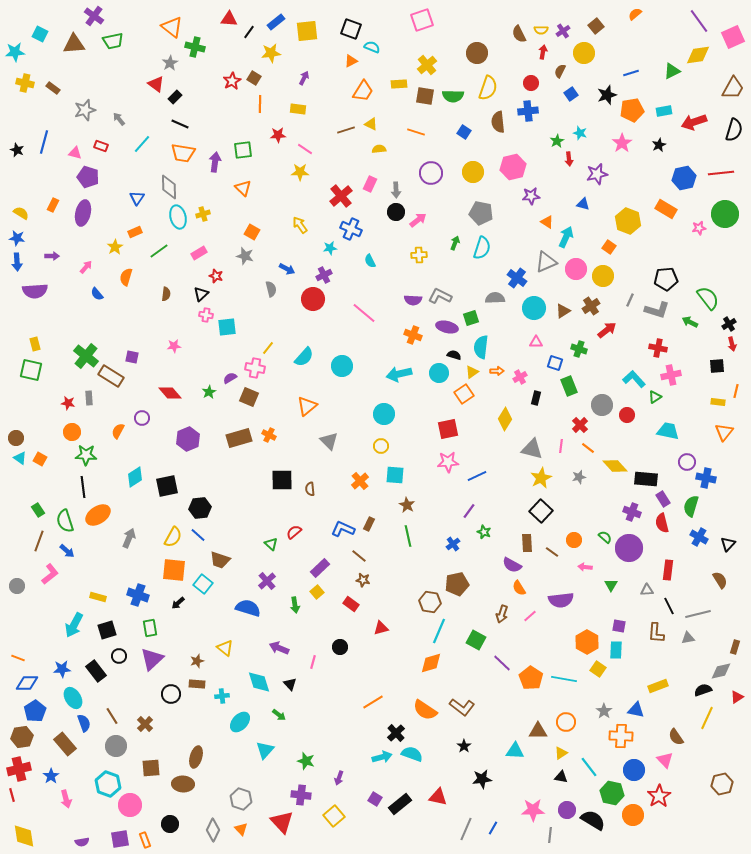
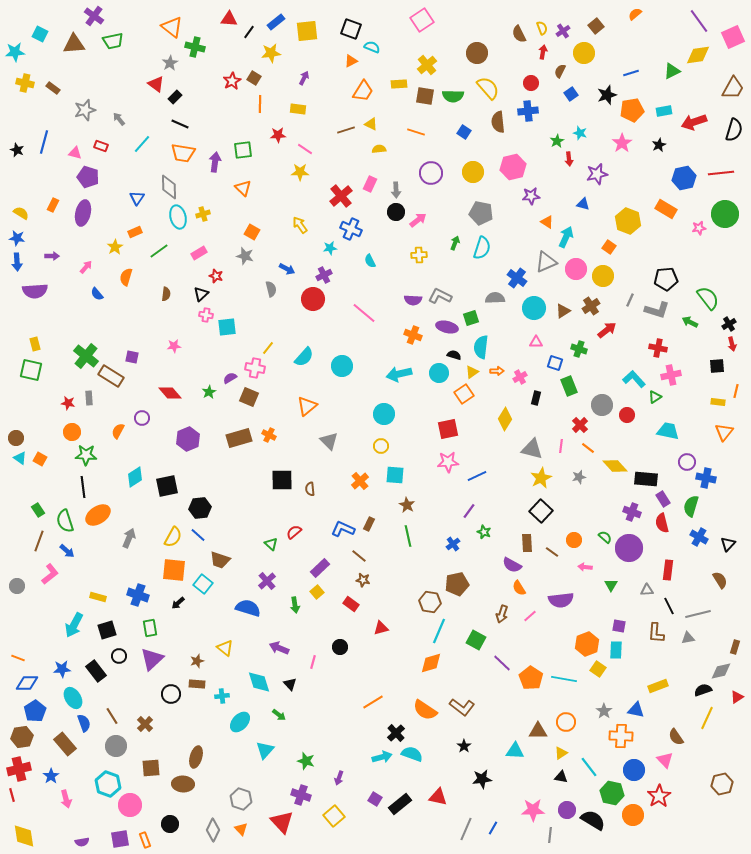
pink square at (422, 20): rotated 15 degrees counterclockwise
yellow semicircle at (541, 30): moved 1 px right, 2 px up; rotated 112 degrees counterclockwise
yellow semicircle at (488, 88): rotated 60 degrees counterclockwise
orange hexagon at (587, 642): moved 2 px down; rotated 10 degrees clockwise
purple cross at (301, 795): rotated 12 degrees clockwise
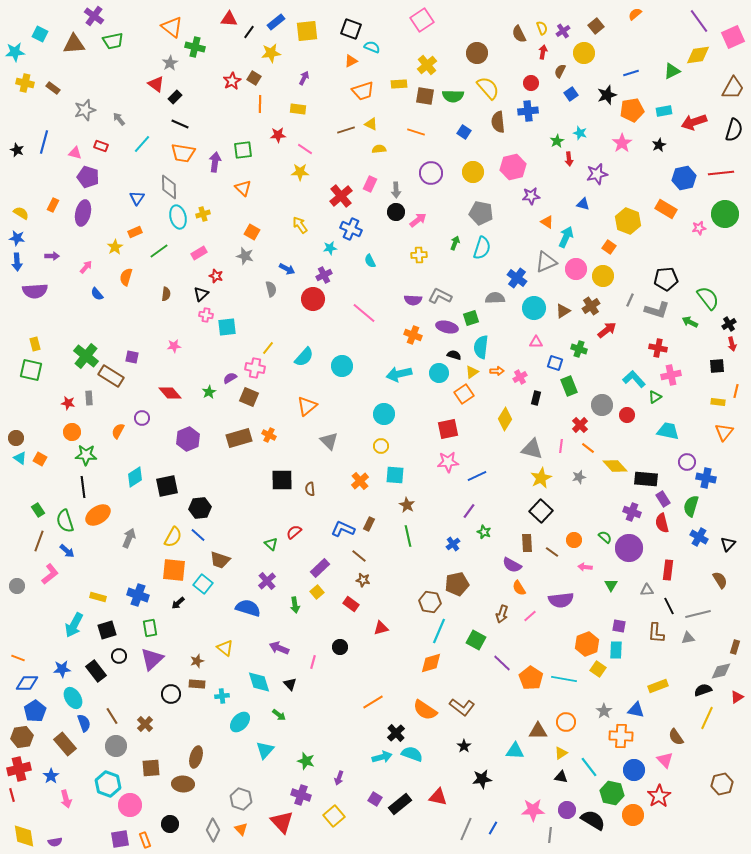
orange trapezoid at (363, 91): rotated 40 degrees clockwise
purple semicircle at (82, 842): moved 27 px left
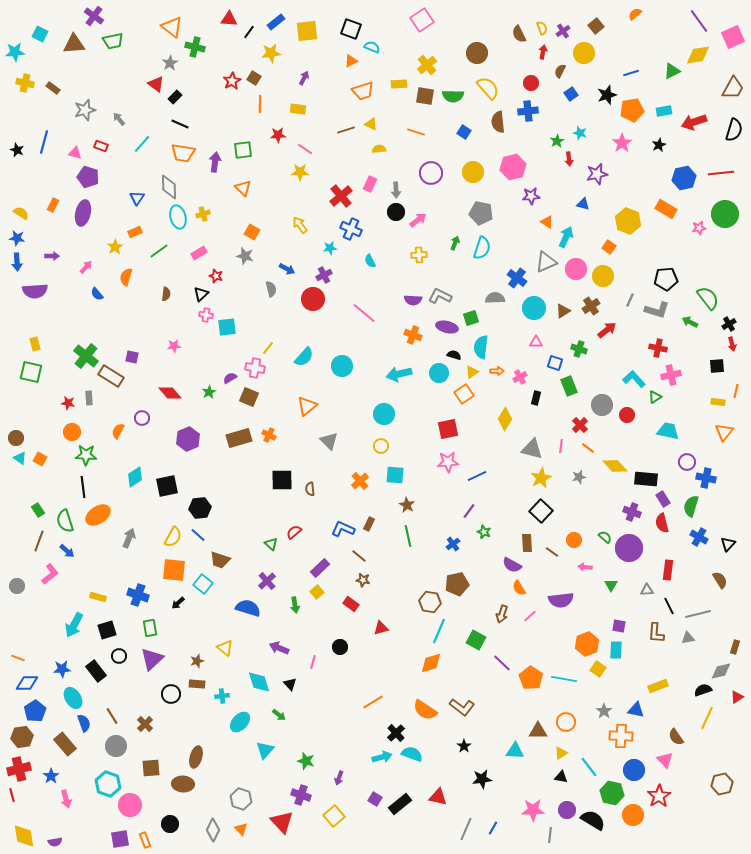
green square at (31, 370): moved 2 px down
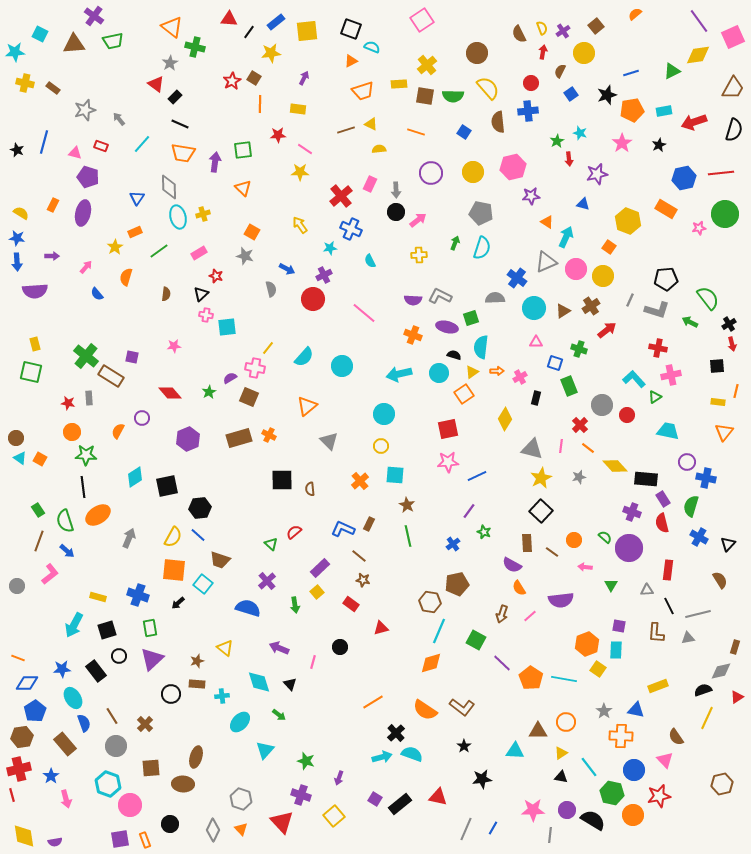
red star at (659, 796): rotated 20 degrees clockwise
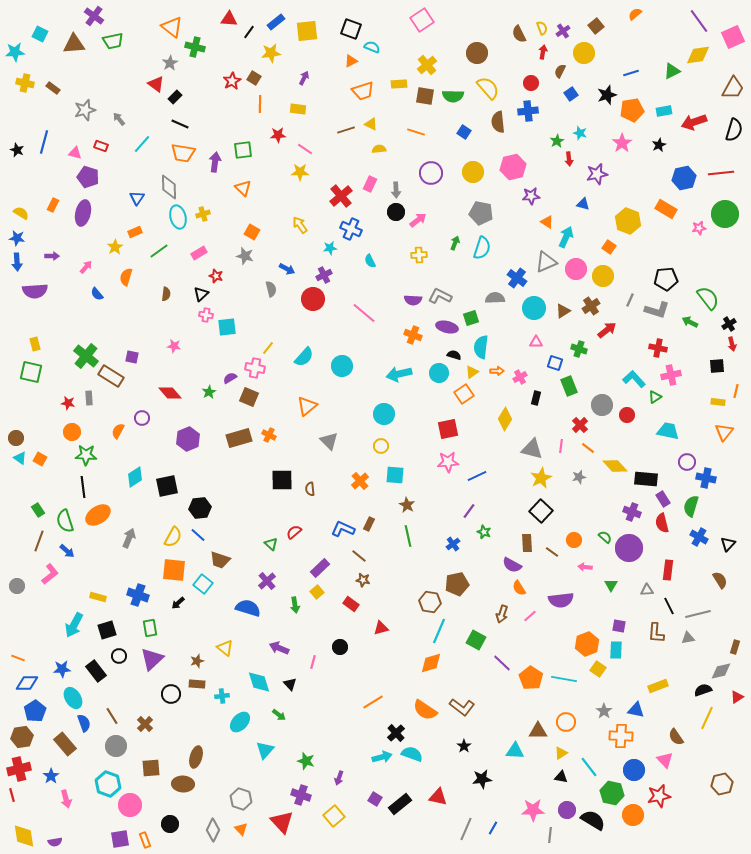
pink star at (174, 346): rotated 16 degrees clockwise
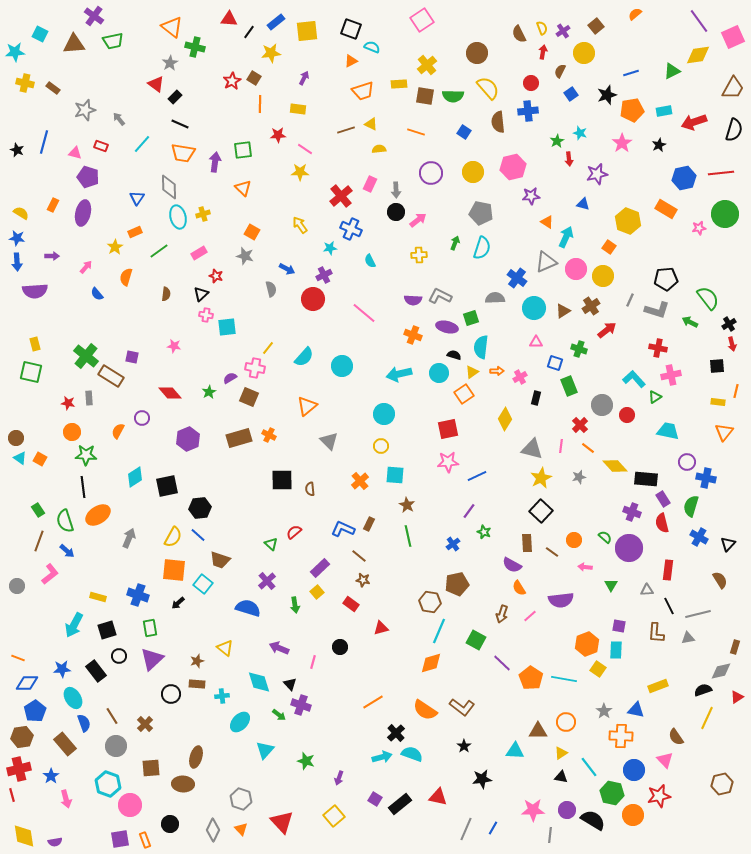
purple cross at (301, 795): moved 90 px up
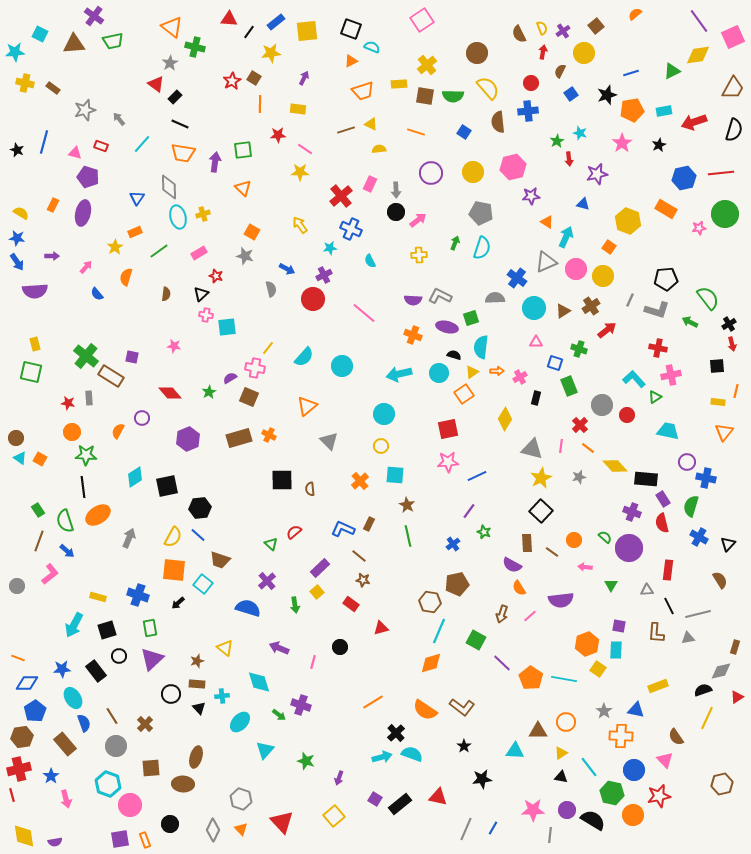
blue arrow at (17, 262): rotated 30 degrees counterclockwise
black triangle at (290, 684): moved 91 px left, 24 px down
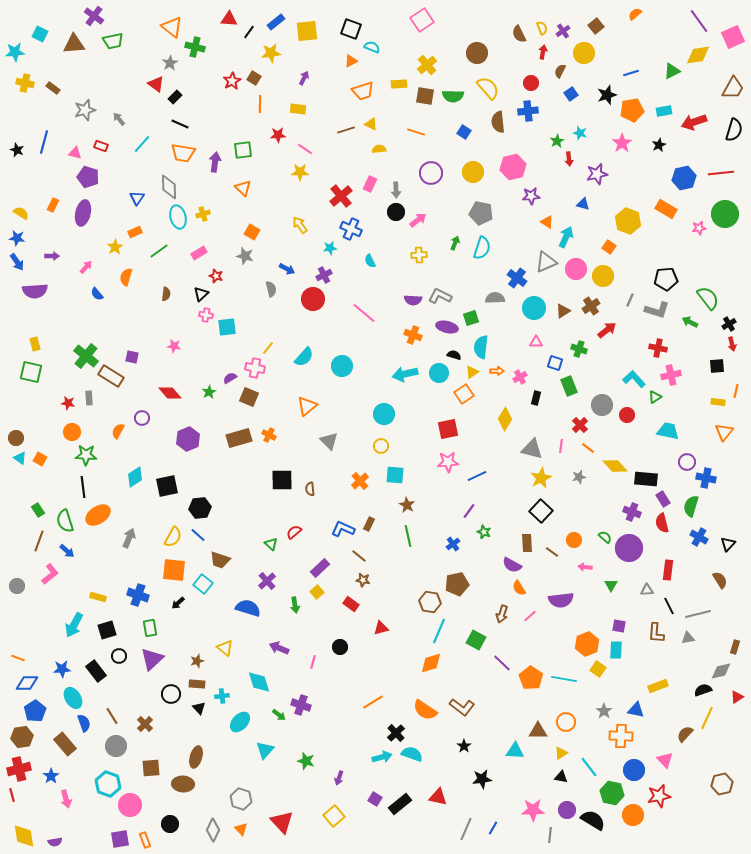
cyan arrow at (399, 374): moved 6 px right
brown semicircle at (676, 737): moved 9 px right, 3 px up; rotated 78 degrees clockwise
